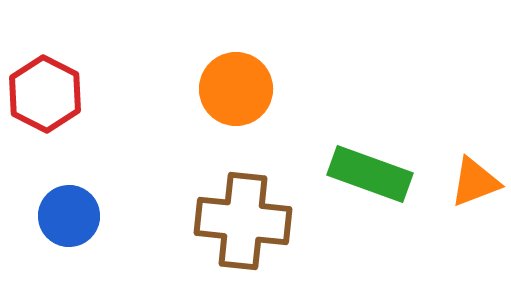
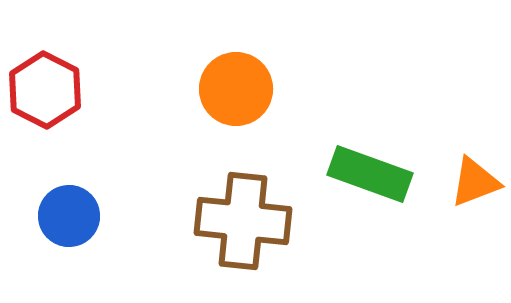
red hexagon: moved 4 px up
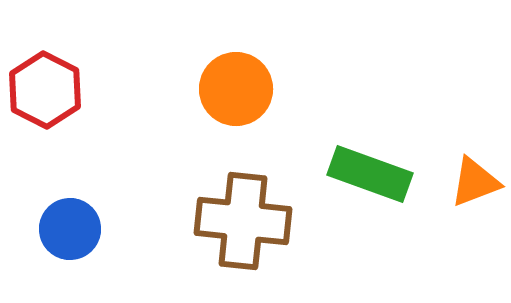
blue circle: moved 1 px right, 13 px down
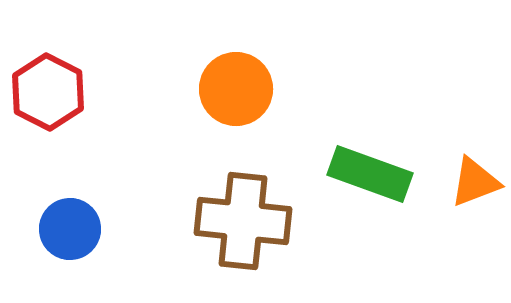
red hexagon: moved 3 px right, 2 px down
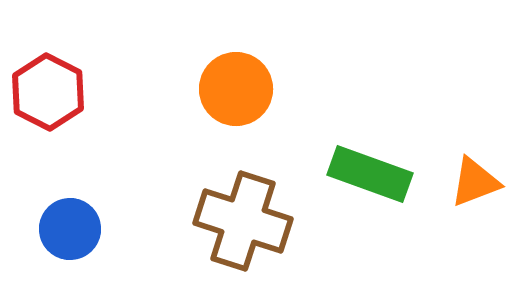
brown cross: rotated 12 degrees clockwise
